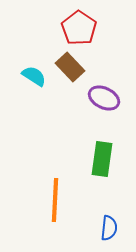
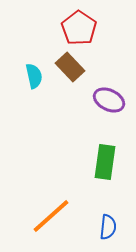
cyan semicircle: rotated 45 degrees clockwise
purple ellipse: moved 5 px right, 2 px down
green rectangle: moved 3 px right, 3 px down
orange line: moved 4 px left, 16 px down; rotated 45 degrees clockwise
blue semicircle: moved 1 px left, 1 px up
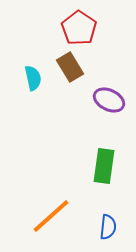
brown rectangle: rotated 12 degrees clockwise
cyan semicircle: moved 1 px left, 2 px down
green rectangle: moved 1 px left, 4 px down
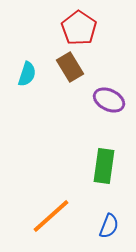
cyan semicircle: moved 6 px left, 4 px up; rotated 30 degrees clockwise
blue semicircle: moved 1 px right, 1 px up; rotated 15 degrees clockwise
